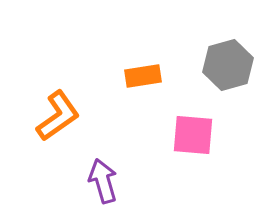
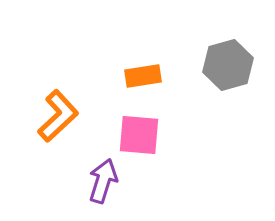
orange L-shape: rotated 8 degrees counterclockwise
pink square: moved 54 px left
purple arrow: rotated 33 degrees clockwise
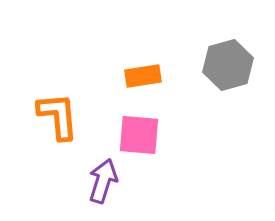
orange L-shape: rotated 52 degrees counterclockwise
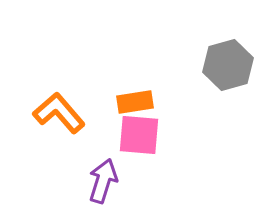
orange rectangle: moved 8 px left, 26 px down
orange L-shape: moved 1 px right, 3 px up; rotated 36 degrees counterclockwise
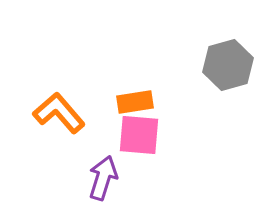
purple arrow: moved 3 px up
